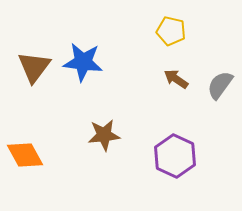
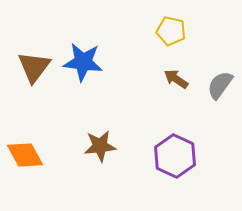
brown star: moved 4 px left, 11 px down
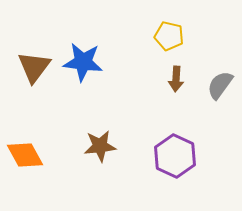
yellow pentagon: moved 2 px left, 5 px down
brown arrow: rotated 120 degrees counterclockwise
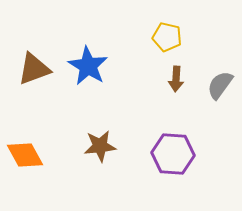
yellow pentagon: moved 2 px left, 1 px down
blue star: moved 5 px right, 4 px down; rotated 24 degrees clockwise
brown triangle: moved 2 px down; rotated 33 degrees clockwise
purple hexagon: moved 2 px left, 2 px up; rotated 21 degrees counterclockwise
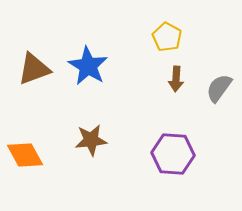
yellow pentagon: rotated 16 degrees clockwise
gray semicircle: moved 1 px left, 3 px down
brown star: moved 9 px left, 6 px up
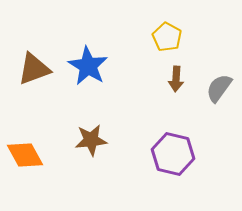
purple hexagon: rotated 9 degrees clockwise
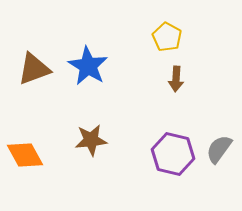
gray semicircle: moved 61 px down
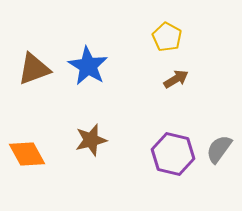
brown arrow: rotated 125 degrees counterclockwise
brown star: rotated 8 degrees counterclockwise
orange diamond: moved 2 px right, 1 px up
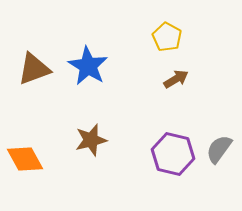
orange diamond: moved 2 px left, 5 px down
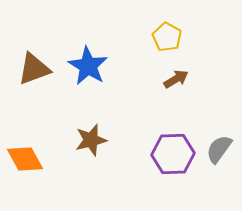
purple hexagon: rotated 15 degrees counterclockwise
